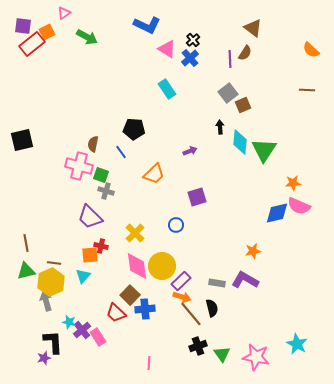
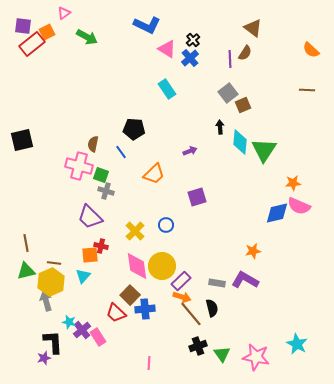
blue circle at (176, 225): moved 10 px left
yellow cross at (135, 233): moved 2 px up
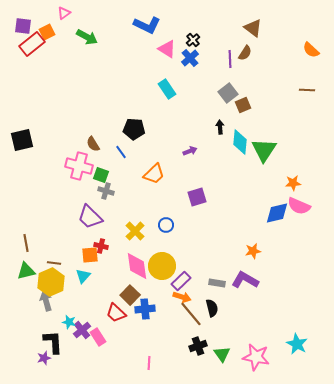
brown semicircle at (93, 144): rotated 42 degrees counterclockwise
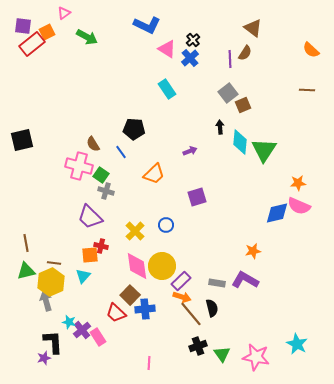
green square at (101, 175): rotated 14 degrees clockwise
orange star at (293, 183): moved 5 px right
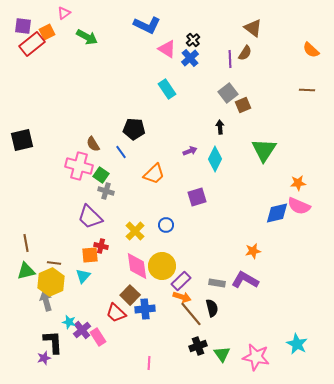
cyan diamond at (240, 142): moved 25 px left, 17 px down; rotated 20 degrees clockwise
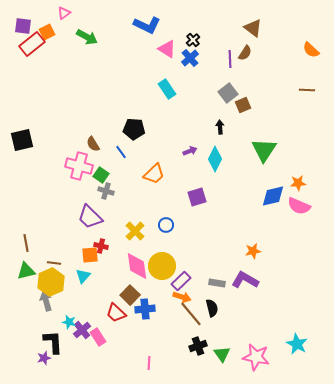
blue diamond at (277, 213): moved 4 px left, 17 px up
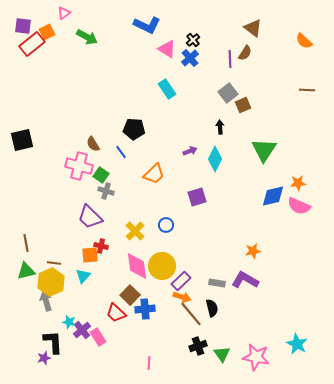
orange semicircle at (311, 50): moved 7 px left, 9 px up
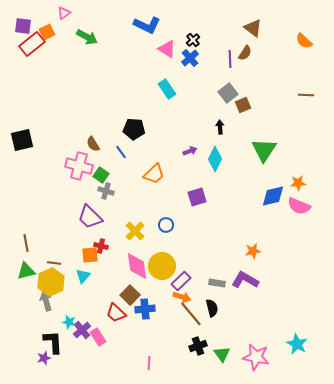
brown line at (307, 90): moved 1 px left, 5 px down
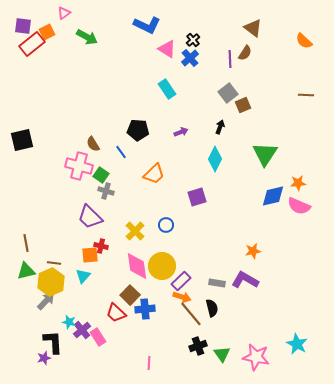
black arrow at (220, 127): rotated 24 degrees clockwise
black pentagon at (134, 129): moved 4 px right, 1 px down
green triangle at (264, 150): moved 1 px right, 4 px down
purple arrow at (190, 151): moved 9 px left, 19 px up
gray arrow at (46, 301): rotated 60 degrees clockwise
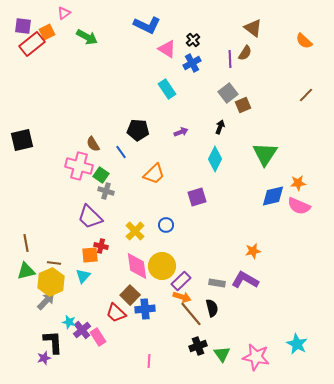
blue cross at (190, 58): moved 2 px right, 5 px down; rotated 12 degrees clockwise
brown line at (306, 95): rotated 49 degrees counterclockwise
pink line at (149, 363): moved 2 px up
